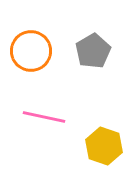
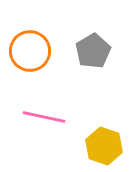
orange circle: moved 1 px left
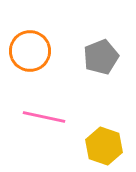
gray pentagon: moved 8 px right, 6 px down; rotated 8 degrees clockwise
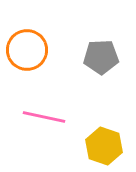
orange circle: moved 3 px left, 1 px up
gray pentagon: rotated 20 degrees clockwise
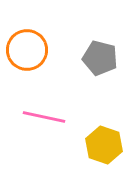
gray pentagon: moved 1 px left, 1 px down; rotated 16 degrees clockwise
yellow hexagon: moved 1 px up
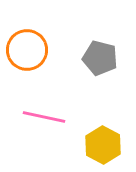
yellow hexagon: moved 1 px left; rotated 9 degrees clockwise
